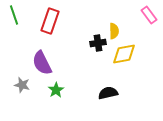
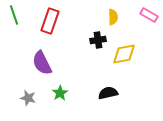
pink rectangle: rotated 24 degrees counterclockwise
yellow semicircle: moved 1 px left, 14 px up
black cross: moved 3 px up
gray star: moved 6 px right, 13 px down
green star: moved 4 px right, 3 px down
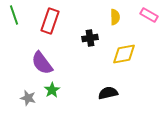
yellow semicircle: moved 2 px right
black cross: moved 8 px left, 2 px up
purple semicircle: rotated 10 degrees counterclockwise
green star: moved 8 px left, 3 px up
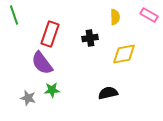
red rectangle: moved 13 px down
green star: rotated 28 degrees clockwise
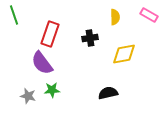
gray star: moved 2 px up
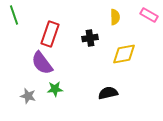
green star: moved 3 px right, 1 px up
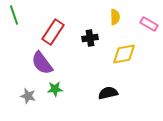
pink rectangle: moved 9 px down
red rectangle: moved 3 px right, 2 px up; rotated 15 degrees clockwise
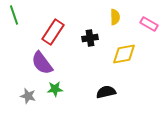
black semicircle: moved 2 px left, 1 px up
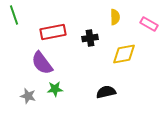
red rectangle: rotated 45 degrees clockwise
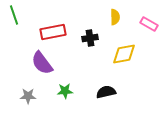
green star: moved 10 px right, 2 px down
gray star: rotated 14 degrees counterclockwise
